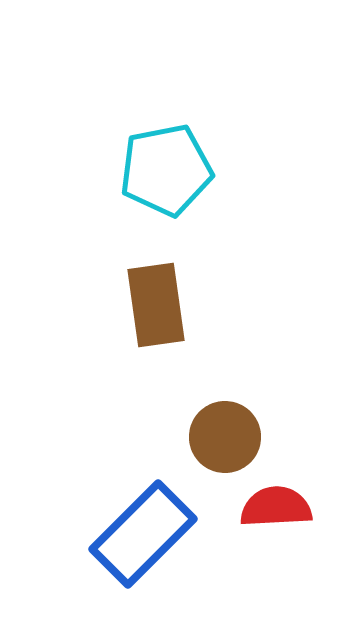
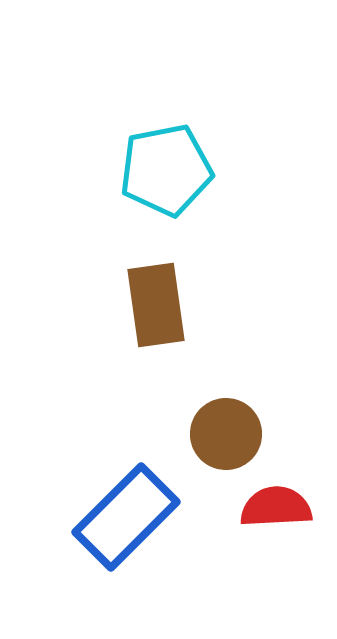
brown circle: moved 1 px right, 3 px up
blue rectangle: moved 17 px left, 17 px up
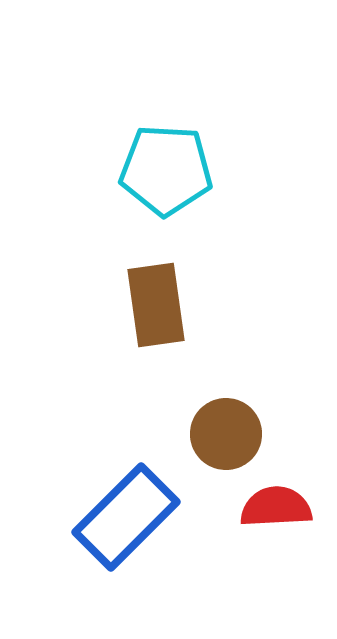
cyan pentagon: rotated 14 degrees clockwise
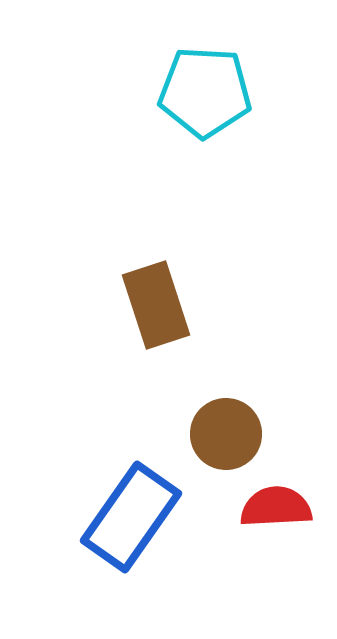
cyan pentagon: moved 39 px right, 78 px up
brown rectangle: rotated 10 degrees counterclockwise
blue rectangle: moved 5 px right; rotated 10 degrees counterclockwise
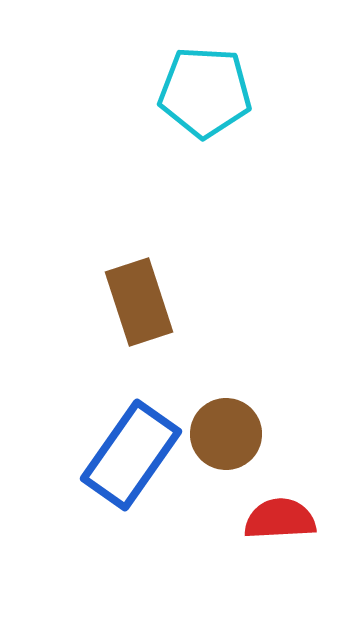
brown rectangle: moved 17 px left, 3 px up
red semicircle: moved 4 px right, 12 px down
blue rectangle: moved 62 px up
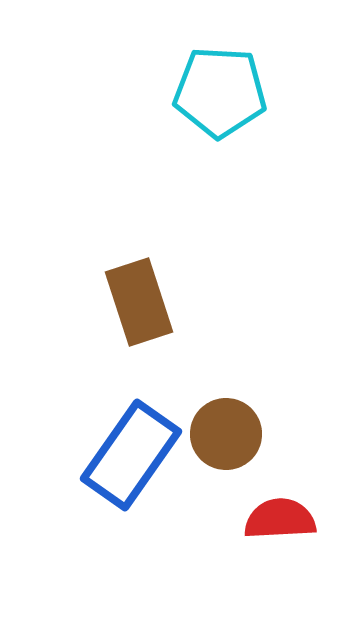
cyan pentagon: moved 15 px right
